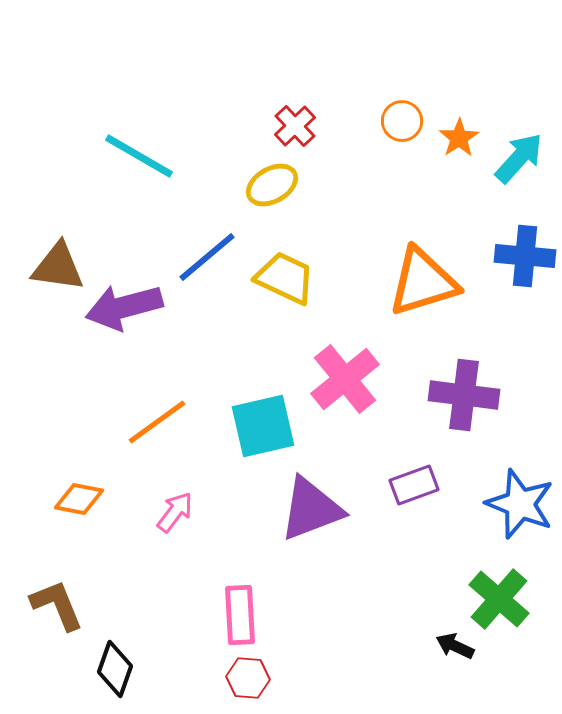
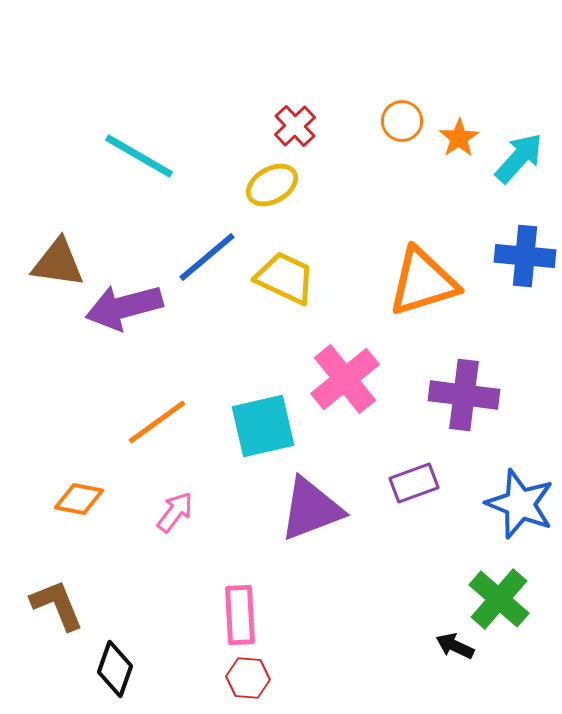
brown triangle: moved 4 px up
purple rectangle: moved 2 px up
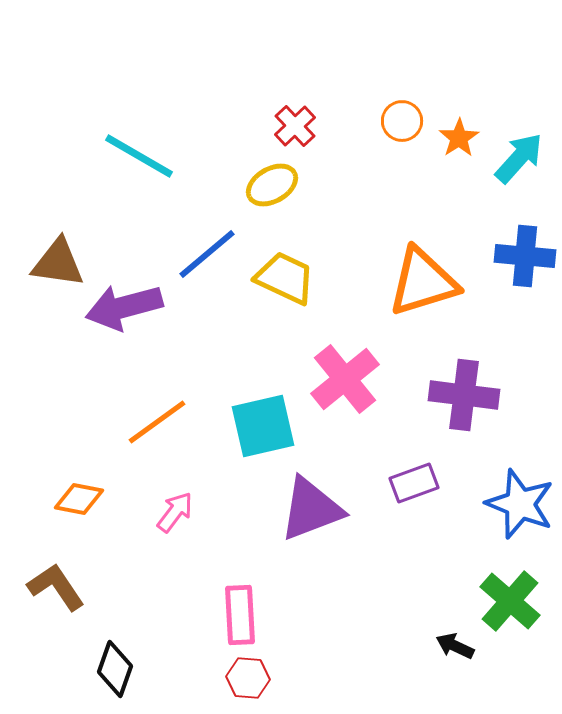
blue line: moved 3 px up
green cross: moved 11 px right, 2 px down
brown L-shape: moved 1 px left, 18 px up; rotated 12 degrees counterclockwise
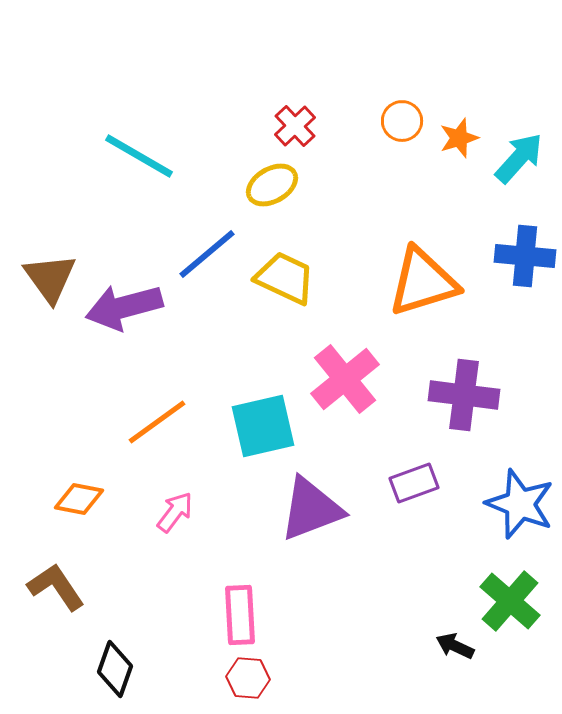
orange star: rotated 15 degrees clockwise
brown triangle: moved 8 px left, 15 px down; rotated 46 degrees clockwise
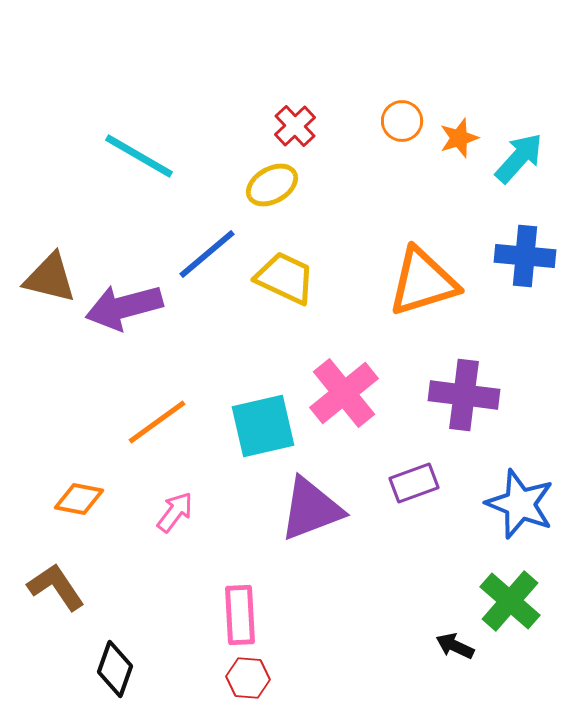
brown triangle: rotated 40 degrees counterclockwise
pink cross: moved 1 px left, 14 px down
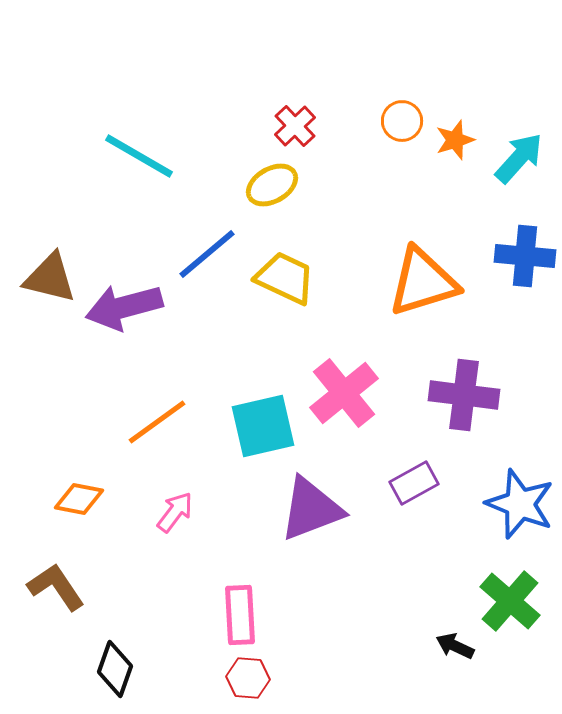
orange star: moved 4 px left, 2 px down
purple rectangle: rotated 9 degrees counterclockwise
